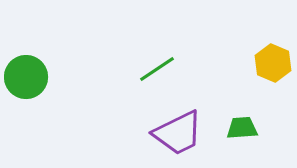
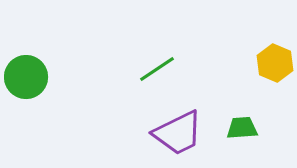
yellow hexagon: moved 2 px right
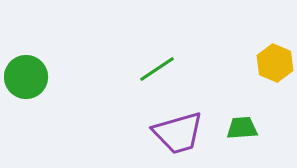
purple trapezoid: rotated 10 degrees clockwise
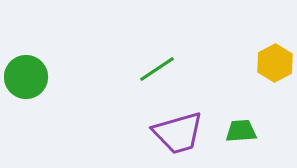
yellow hexagon: rotated 9 degrees clockwise
green trapezoid: moved 1 px left, 3 px down
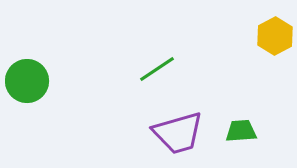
yellow hexagon: moved 27 px up
green circle: moved 1 px right, 4 px down
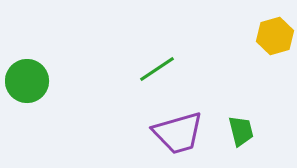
yellow hexagon: rotated 12 degrees clockwise
green trapezoid: rotated 80 degrees clockwise
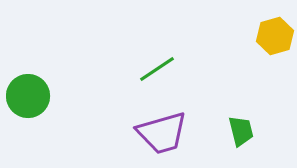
green circle: moved 1 px right, 15 px down
purple trapezoid: moved 16 px left
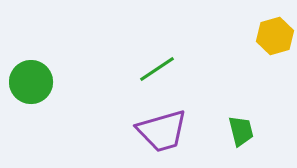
green circle: moved 3 px right, 14 px up
purple trapezoid: moved 2 px up
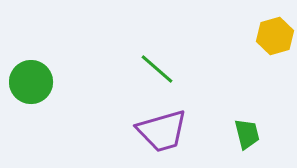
green line: rotated 75 degrees clockwise
green trapezoid: moved 6 px right, 3 px down
